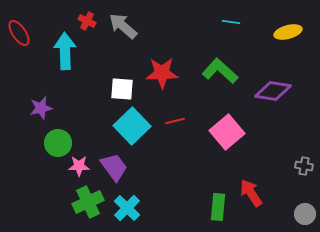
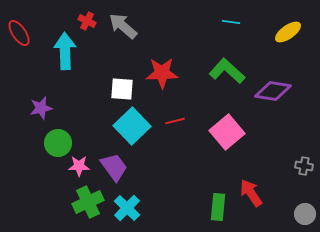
yellow ellipse: rotated 20 degrees counterclockwise
green L-shape: moved 7 px right
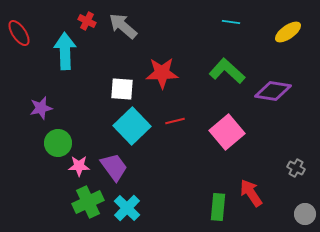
gray cross: moved 8 px left, 2 px down; rotated 18 degrees clockwise
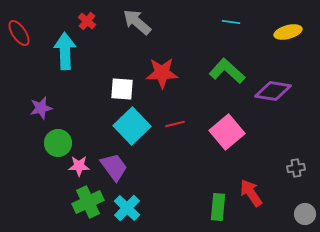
red cross: rotated 12 degrees clockwise
gray arrow: moved 14 px right, 4 px up
yellow ellipse: rotated 20 degrees clockwise
red line: moved 3 px down
gray cross: rotated 36 degrees counterclockwise
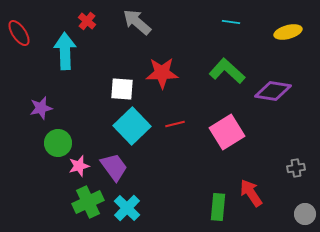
pink square: rotated 8 degrees clockwise
pink star: rotated 15 degrees counterclockwise
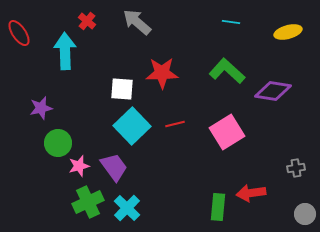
red arrow: rotated 64 degrees counterclockwise
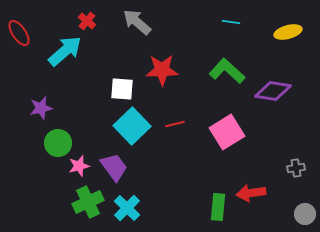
cyan arrow: rotated 51 degrees clockwise
red star: moved 3 px up
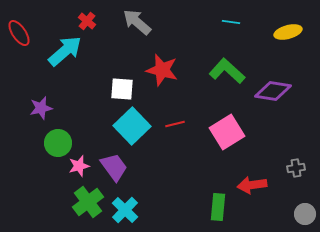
red star: rotated 16 degrees clockwise
red arrow: moved 1 px right, 8 px up
green cross: rotated 12 degrees counterclockwise
cyan cross: moved 2 px left, 2 px down
